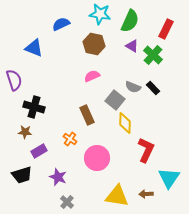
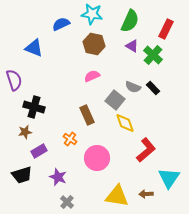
cyan star: moved 8 px left
yellow diamond: rotated 20 degrees counterclockwise
brown star: rotated 16 degrees counterclockwise
red L-shape: rotated 25 degrees clockwise
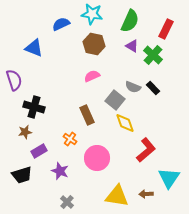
purple star: moved 2 px right, 6 px up
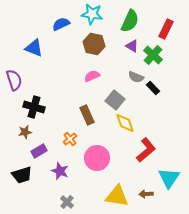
gray semicircle: moved 3 px right, 10 px up
orange cross: rotated 16 degrees clockwise
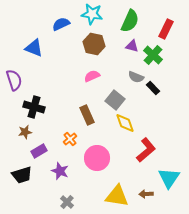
purple triangle: rotated 16 degrees counterclockwise
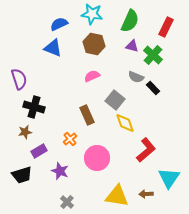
blue semicircle: moved 2 px left
red rectangle: moved 2 px up
blue triangle: moved 19 px right
purple semicircle: moved 5 px right, 1 px up
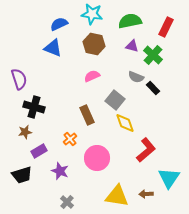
green semicircle: rotated 125 degrees counterclockwise
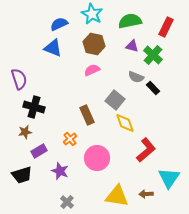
cyan star: rotated 20 degrees clockwise
pink semicircle: moved 6 px up
